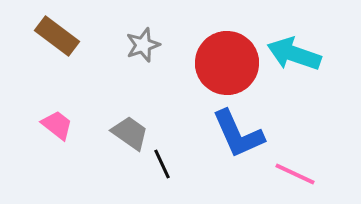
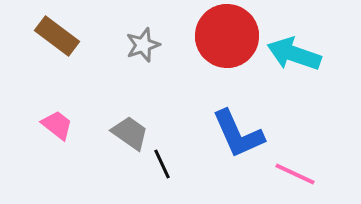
red circle: moved 27 px up
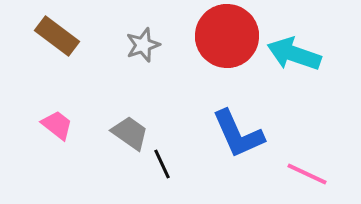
pink line: moved 12 px right
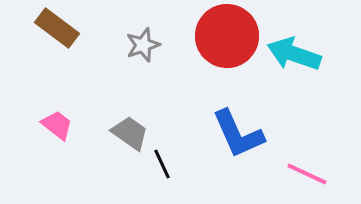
brown rectangle: moved 8 px up
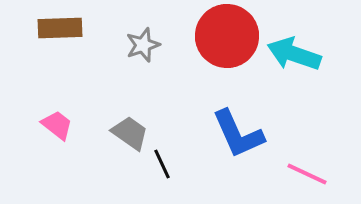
brown rectangle: moved 3 px right; rotated 39 degrees counterclockwise
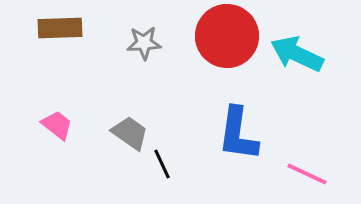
gray star: moved 1 px right, 2 px up; rotated 16 degrees clockwise
cyan arrow: moved 3 px right; rotated 6 degrees clockwise
blue L-shape: rotated 32 degrees clockwise
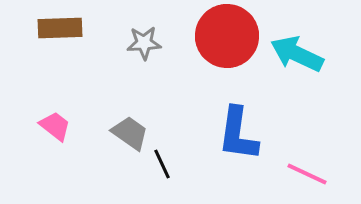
pink trapezoid: moved 2 px left, 1 px down
